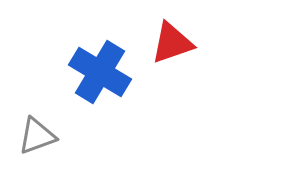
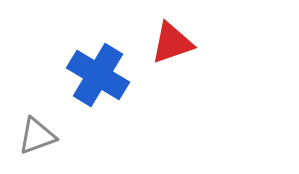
blue cross: moved 2 px left, 3 px down
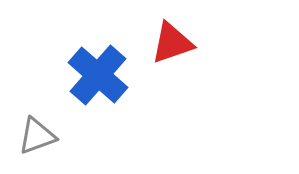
blue cross: rotated 10 degrees clockwise
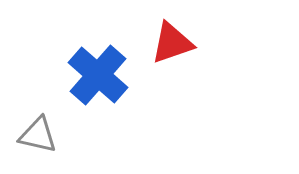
gray triangle: moved 1 px right, 1 px up; rotated 33 degrees clockwise
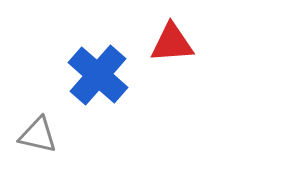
red triangle: rotated 15 degrees clockwise
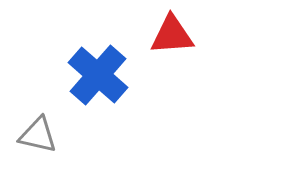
red triangle: moved 8 px up
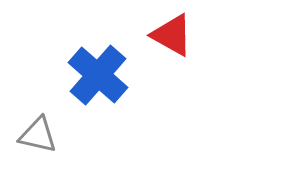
red triangle: rotated 33 degrees clockwise
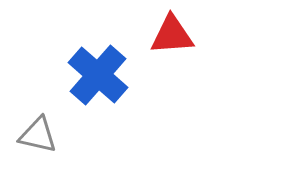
red triangle: rotated 33 degrees counterclockwise
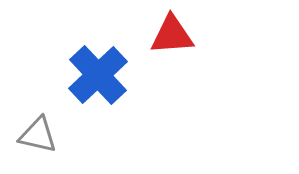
blue cross: rotated 6 degrees clockwise
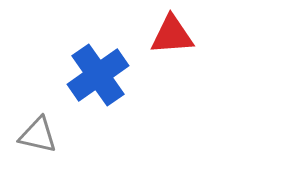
blue cross: rotated 8 degrees clockwise
